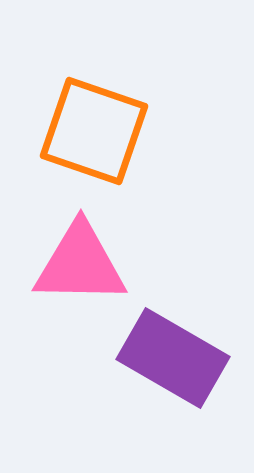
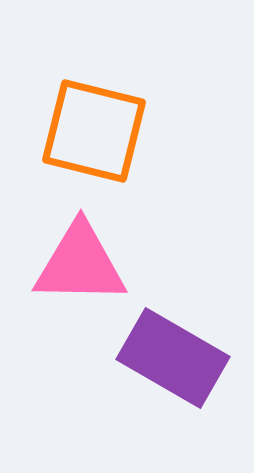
orange square: rotated 5 degrees counterclockwise
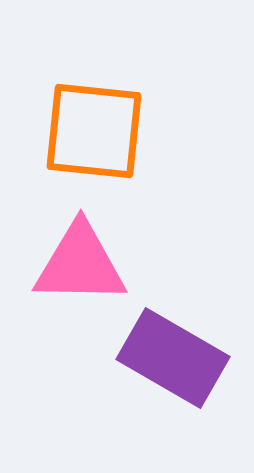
orange square: rotated 8 degrees counterclockwise
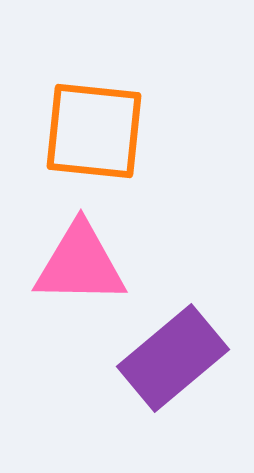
purple rectangle: rotated 70 degrees counterclockwise
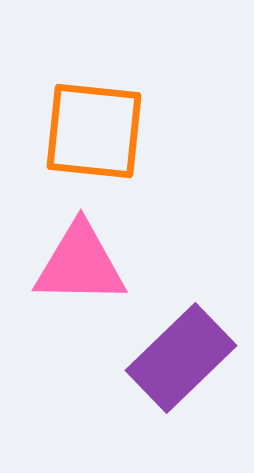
purple rectangle: moved 8 px right; rotated 4 degrees counterclockwise
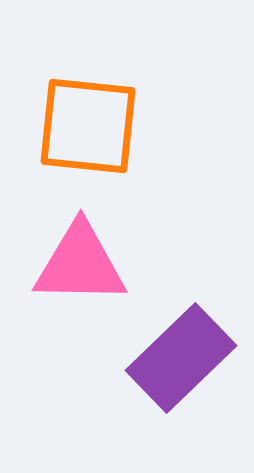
orange square: moved 6 px left, 5 px up
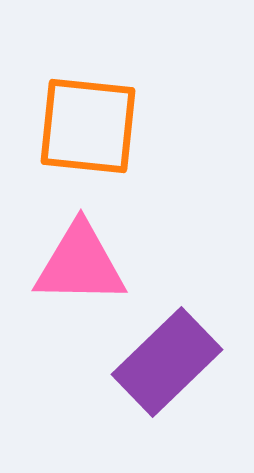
purple rectangle: moved 14 px left, 4 px down
